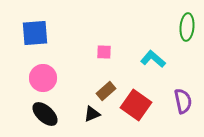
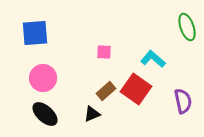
green ellipse: rotated 24 degrees counterclockwise
red square: moved 16 px up
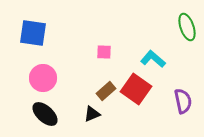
blue square: moved 2 px left; rotated 12 degrees clockwise
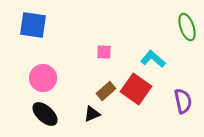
blue square: moved 8 px up
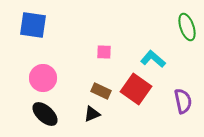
brown rectangle: moved 5 px left; rotated 66 degrees clockwise
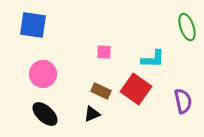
cyan L-shape: rotated 140 degrees clockwise
pink circle: moved 4 px up
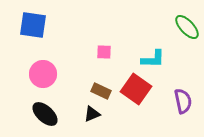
green ellipse: rotated 24 degrees counterclockwise
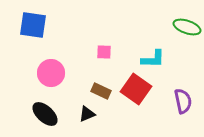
green ellipse: rotated 28 degrees counterclockwise
pink circle: moved 8 px right, 1 px up
black triangle: moved 5 px left
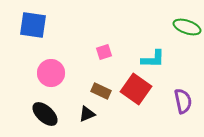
pink square: rotated 21 degrees counterclockwise
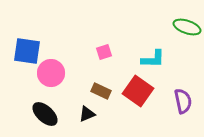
blue square: moved 6 px left, 26 px down
red square: moved 2 px right, 2 px down
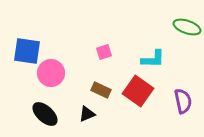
brown rectangle: moved 1 px up
